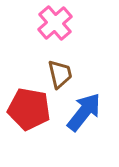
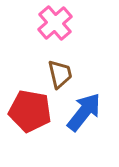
red pentagon: moved 1 px right, 2 px down
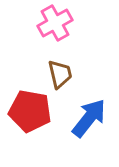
pink cross: rotated 12 degrees clockwise
blue arrow: moved 5 px right, 6 px down
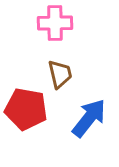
pink cross: rotated 28 degrees clockwise
red pentagon: moved 4 px left, 2 px up
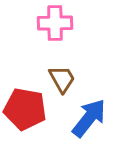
brown trapezoid: moved 2 px right, 5 px down; rotated 16 degrees counterclockwise
red pentagon: moved 1 px left
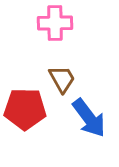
red pentagon: rotated 9 degrees counterclockwise
blue arrow: rotated 105 degrees clockwise
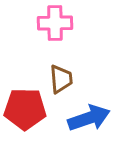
brown trapezoid: moved 1 px left; rotated 24 degrees clockwise
blue arrow: rotated 72 degrees counterclockwise
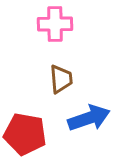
pink cross: moved 1 px down
red pentagon: moved 25 px down; rotated 9 degrees clockwise
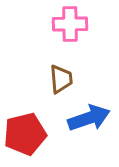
pink cross: moved 15 px right
red pentagon: rotated 24 degrees counterclockwise
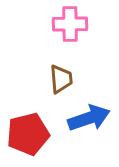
red pentagon: moved 3 px right
